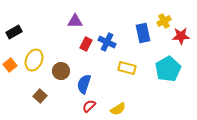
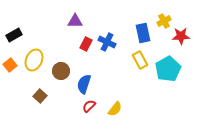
black rectangle: moved 3 px down
yellow rectangle: moved 13 px right, 8 px up; rotated 48 degrees clockwise
yellow semicircle: moved 3 px left; rotated 21 degrees counterclockwise
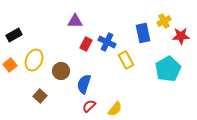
yellow rectangle: moved 14 px left
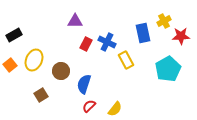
brown square: moved 1 px right, 1 px up; rotated 16 degrees clockwise
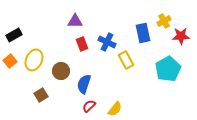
red rectangle: moved 4 px left; rotated 48 degrees counterclockwise
orange square: moved 4 px up
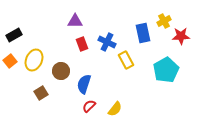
cyan pentagon: moved 2 px left, 1 px down
brown square: moved 2 px up
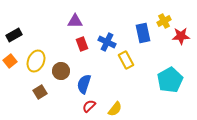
yellow ellipse: moved 2 px right, 1 px down
cyan pentagon: moved 4 px right, 10 px down
brown square: moved 1 px left, 1 px up
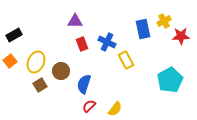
blue rectangle: moved 4 px up
yellow ellipse: moved 1 px down
brown square: moved 7 px up
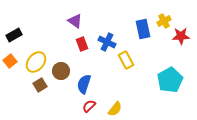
purple triangle: rotated 35 degrees clockwise
yellow ellipse: rotated 15 degrees clockwise
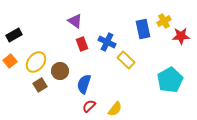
yellow rectangle: rotated 18 degrees counterclockwise
brown circle: moved 1 px left
